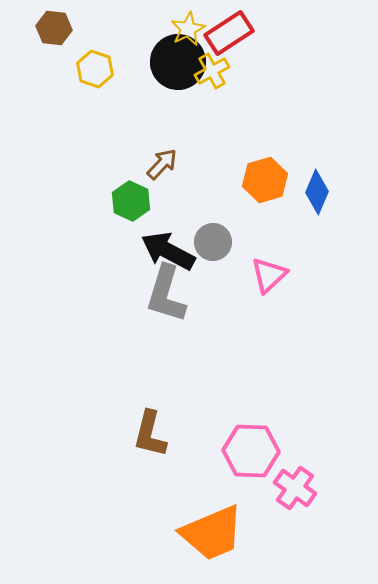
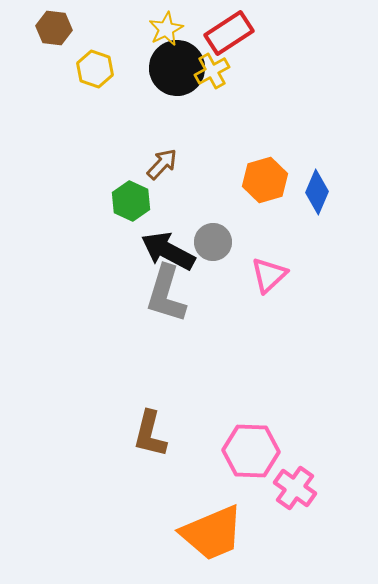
yellow star: moved 22 px left
black circle: moved 1 px left, 6 px down
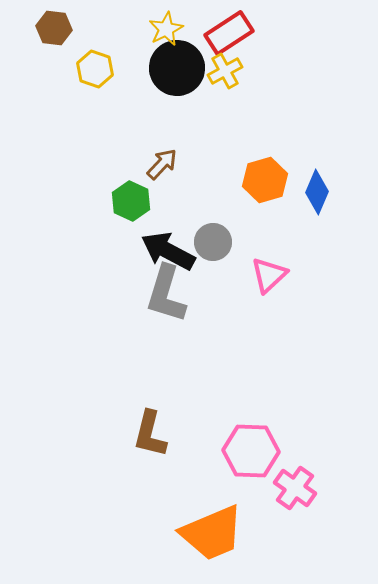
yellow cross: moved 13 px right
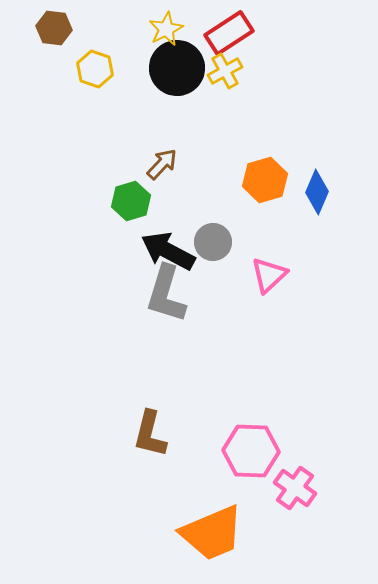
green hexagon: rotated 18 degrees clockwise
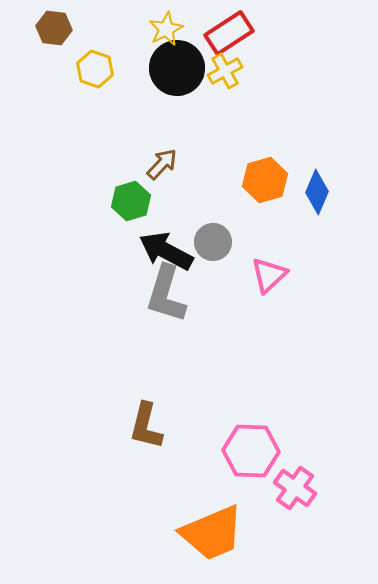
black arrow: moved 2 px left
brown L-shape: moved 4 px left, 8 px up
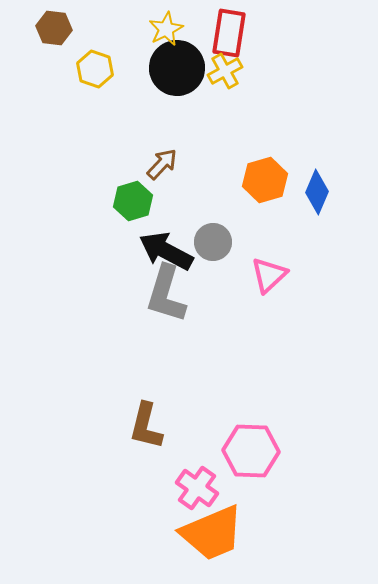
red rectangle: rotated 48 degrees counterclockwise
green hexagon: moved 2 px right
pink cross: moved 98 px left
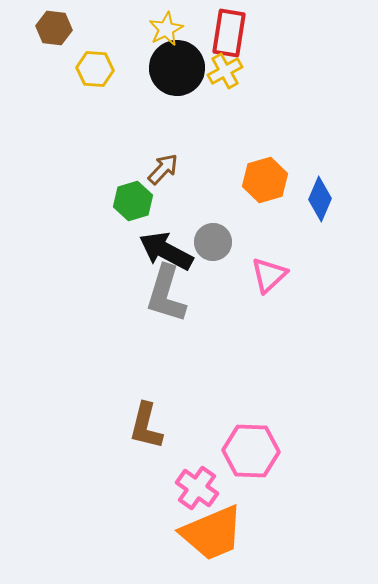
yellow hexagon: rotated 15 degrees counterclockwise
brown arrow: moved 1 px right, 5 px down
blue diamond: moved 3 px right, 7 px down
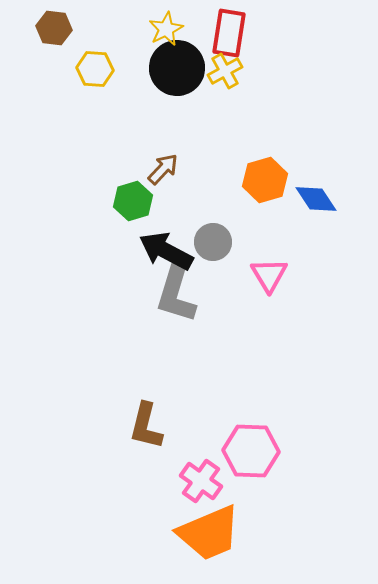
blue diamond: moved 4 px left; rotated 57 degrees counterclockwise
pink triangle: rotated 18 degrees counterclockwise
gray L-shape: moved 10 px right
pink cross: moved 4 px right, 7 px up
orange trapezoid: moved 3 px left
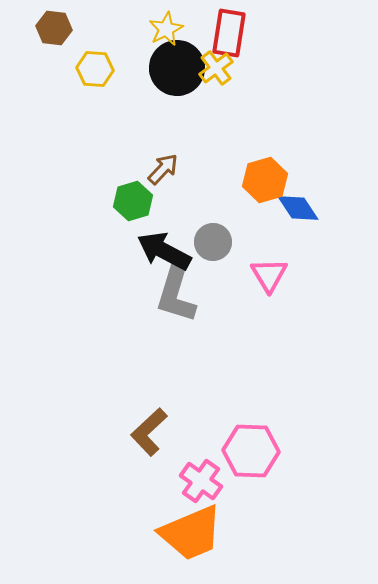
yellow cross: moved 9 px left, 3 px up; rotated 8 degrees counterclockwise
blue diamond: moved 18 px left, 9 px down
black arrow: moved 2 px left
brown L-shape: moved 3 px right, 6 px down; rotated 33 degrees clockwise
orange trapezoid: moved 18 px left
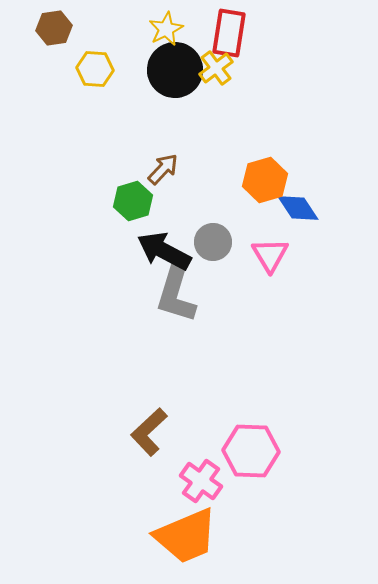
brown hexagon: rotated 16 degrees counterclockwise
black circle: moved 2 px left, 2 px down
pink triangle: moved 1 px right, 20 px up
orange trapezoid: moved 5 px left, 3 px down
